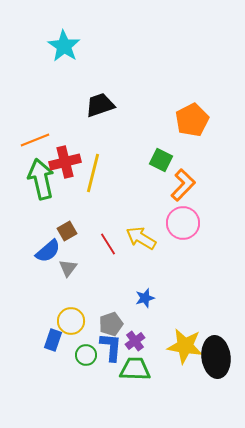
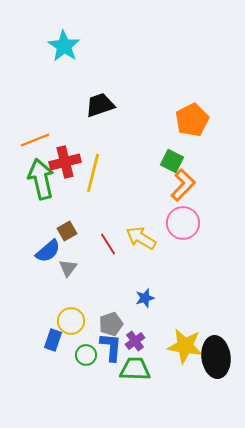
green square: moved 11 px right, 1 px down
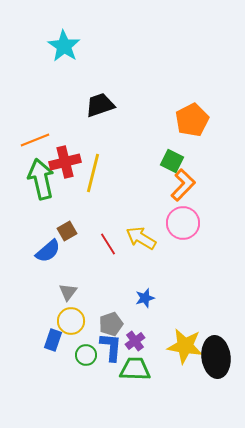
gray triangle: moved 24 px down
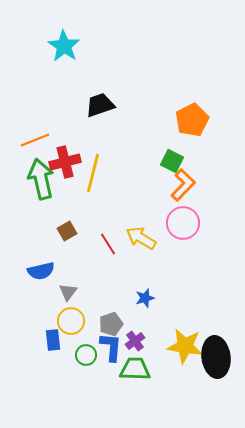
blue semicircle: moved 7 px left, 20 px down; rotated 28 degrees clockwise
blue rectangle: rotated 25 degrees counterclockwise
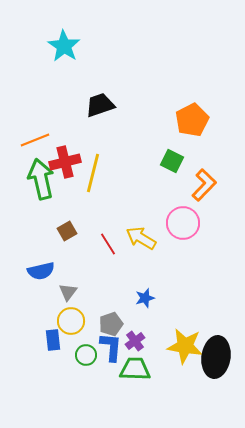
orange L-shape: moved 21 px right
black ellipse: rotated 15 degrees clockwise
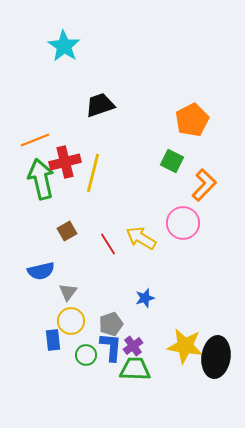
purple cross: moved 2 px left, 5 px down
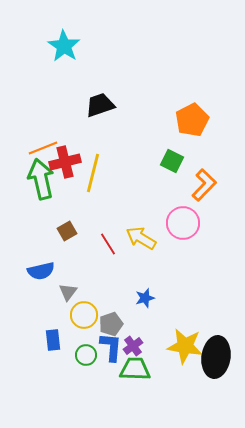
orange line: moved 8 px right, 8 px down
yellow circle: moved 13 px right, 6 px up
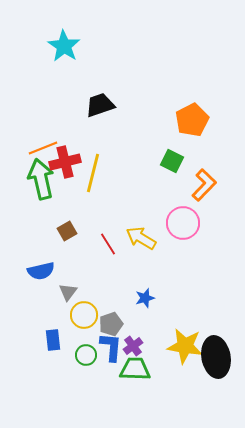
black ellipse: rotated 18 degrees counterclockwise
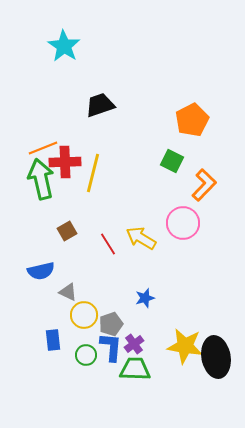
red cross: rotated 12 degrees clockwise
gray triangle: rotated 42 degrees counterclockwise
purple cross: moved 1 px right, 2 px up
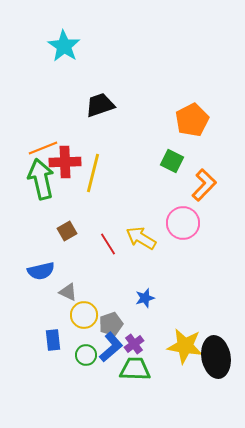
blue L-shape: rotated 44 degrees clockwise
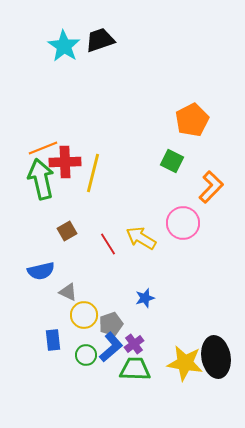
black trapezoid: moved 65 px up
orange L-shape: moved 7 px right, 2 px down
yellow star: moved 17 px down
